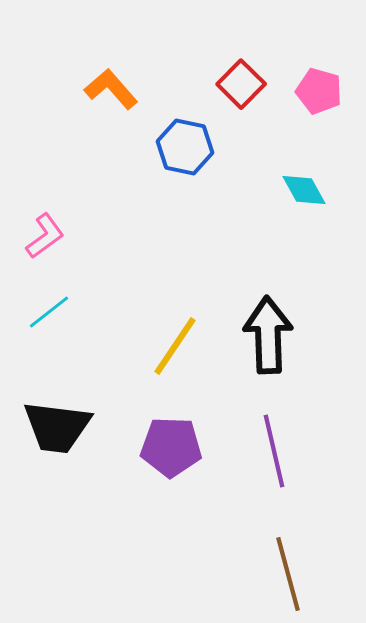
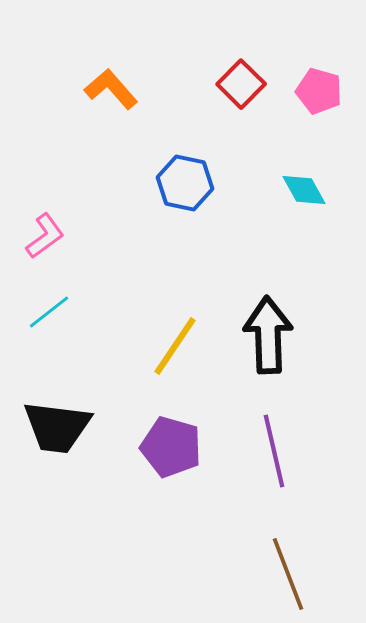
blue hexagon: moved 36 px down
purple pentagon: rotated 14 degrees clockwise
brown line: rotated 6 degrees counterclockwise
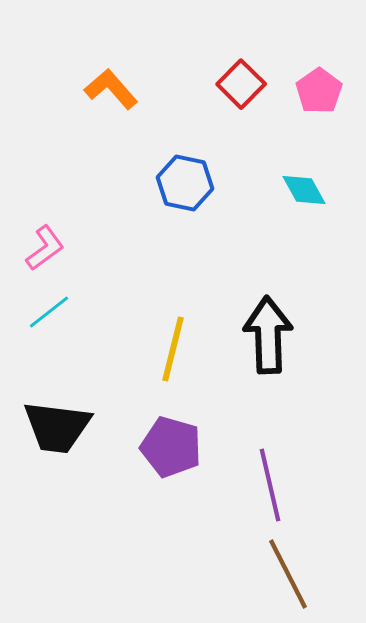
pink pentagon: rotated 21 degrees clockwise
pink L-shape: moved 12 px down
yellow line: moved 2 px left, 3 px down; rotated 20 degrees counterclockwise
purple line: moved 4 px left, 34 px down
brown line: rotated 6 degrees counterclockwise
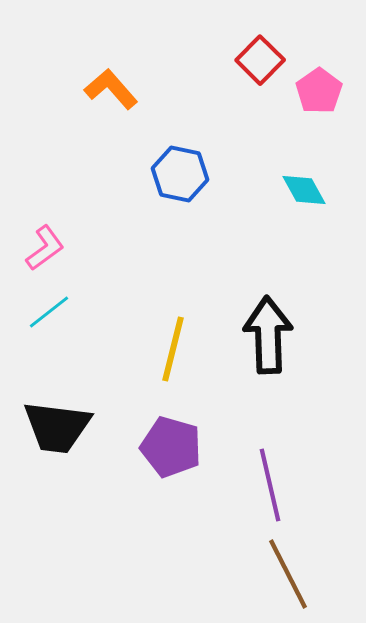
red square: moved 19 px right, 24 px up
blue hexagon: moved 5 px left, 9 px up
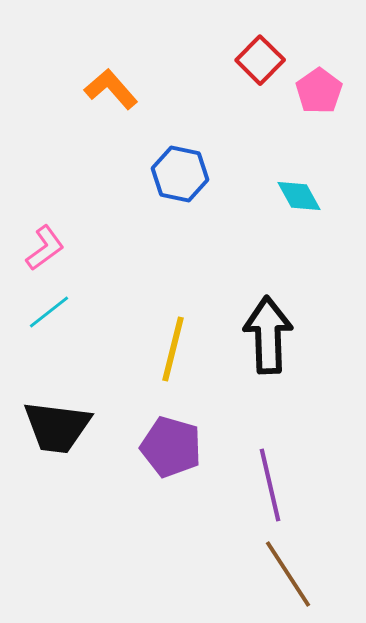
cyan diamond: moved 5 px left, 6 px down
brown line: rotated 6 degrees counterclockwise
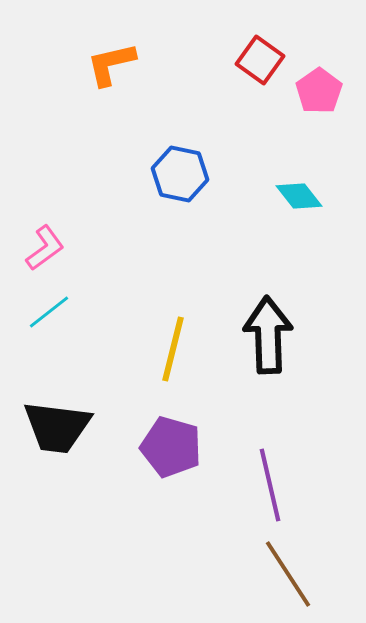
red square: rotated 9 degrees counterclockwise
orange L-shape: moved 25 px up; rotated 62 degrees counterclockwise
cyan diamond: rotated 9 degrees counterclockwise
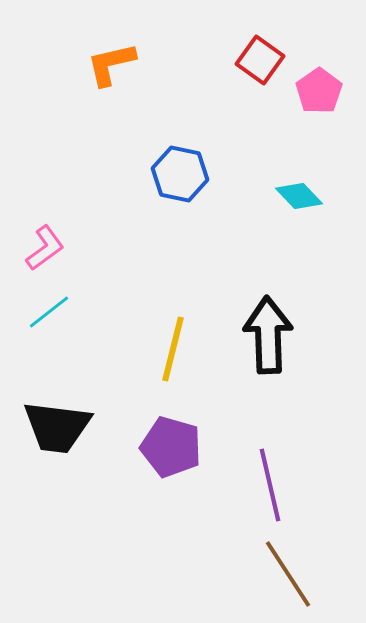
cyan diamond: rotated 6 degrees counterclockwise
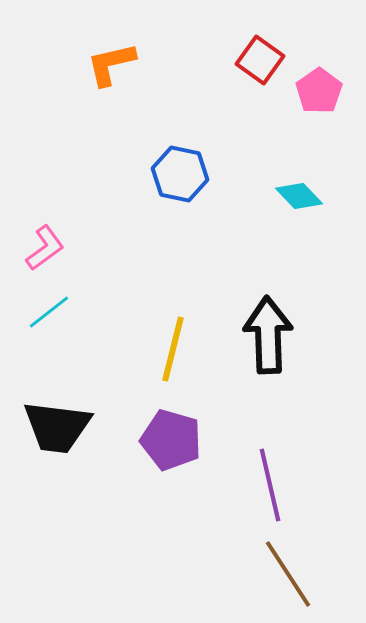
purple pentagon: moved 7 px up
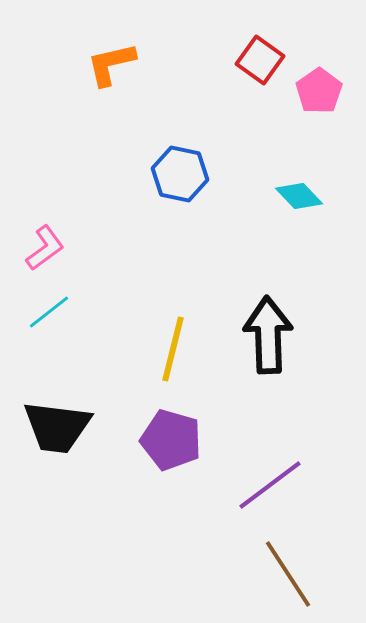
purple line: rotated 66 degrees clockwise
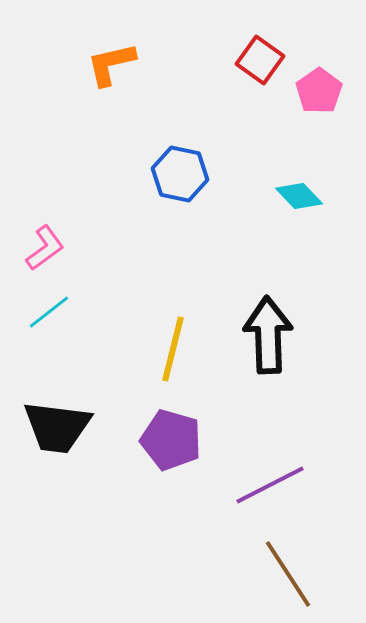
purple line: rotated 10 degrees clockwise
